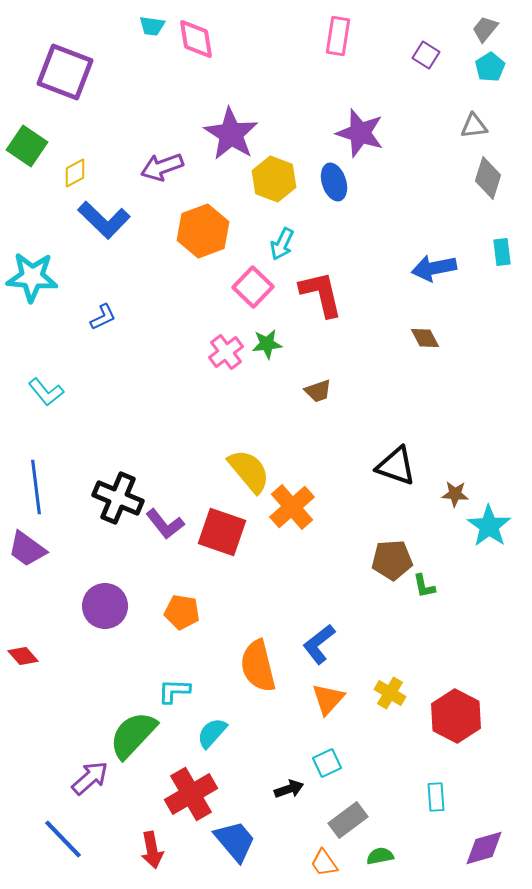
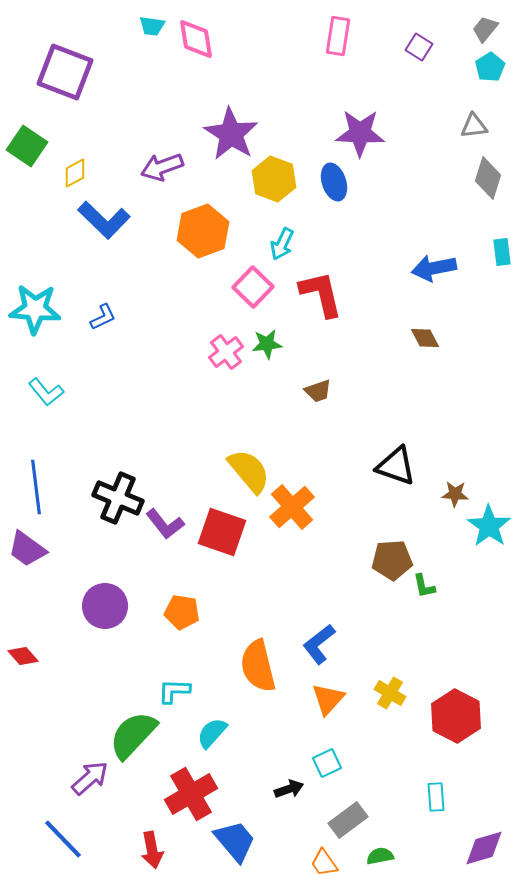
purple square at (426, 55): moved 7 px left, 8 px up
purple star at (360, 133): rotated 15 degrees counterclockwise
cyan star at (32, 277): moved 3 px right, 32 px down
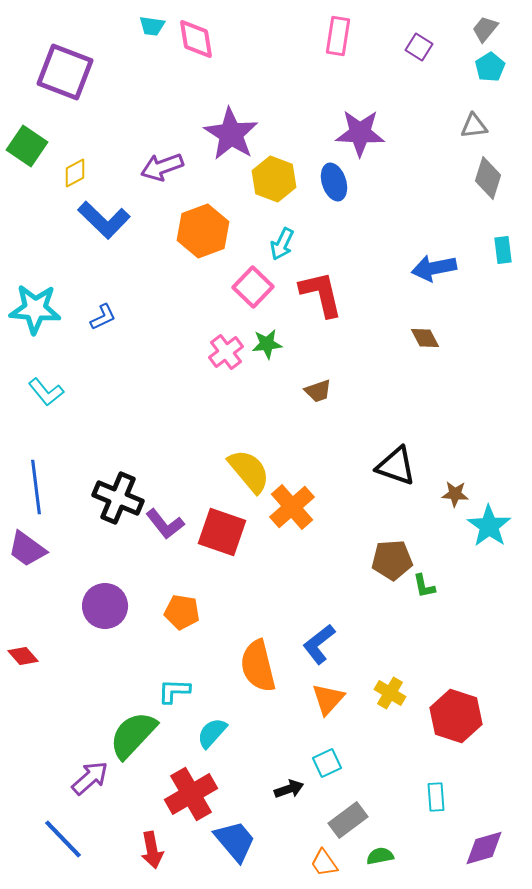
cyan rectangle at (502, 252): moved 1 px right, 2 px up
red hexagon at (456, 716): rotated 9 degrees counterclockwise
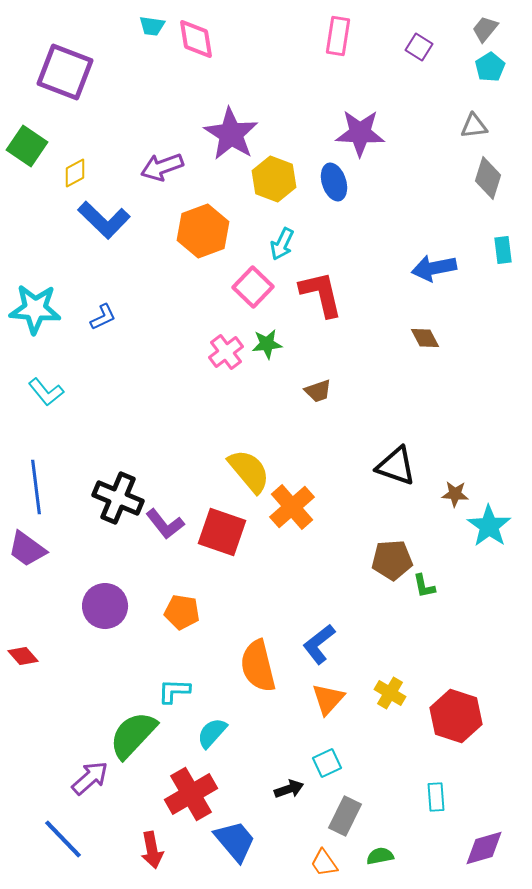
gray rectangle at (348, 820): moved 3 px left, 4 px up; rotated 27 degrees counterclockwise
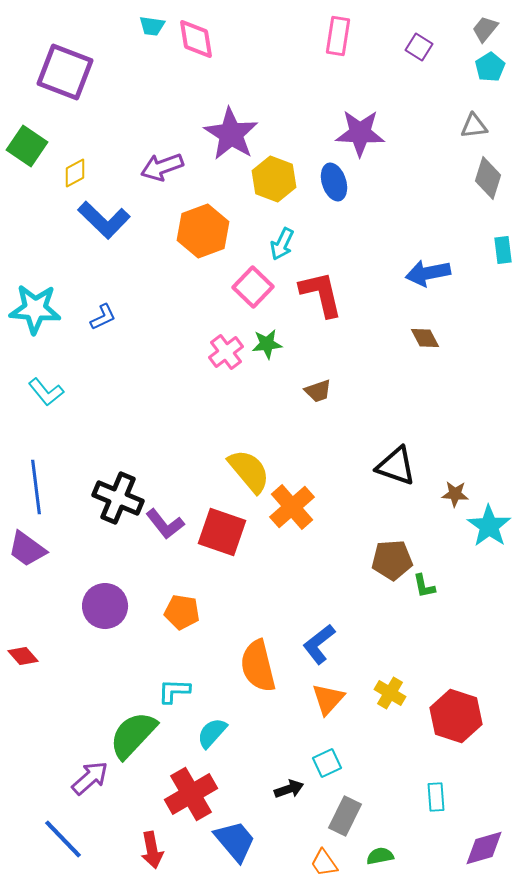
blue arrow at (434, 268): moved 6 px left, 5 px down
